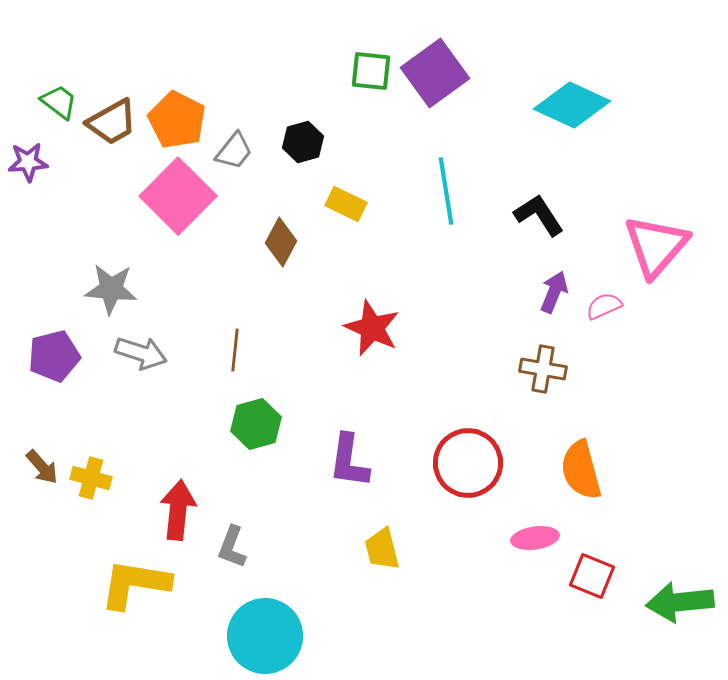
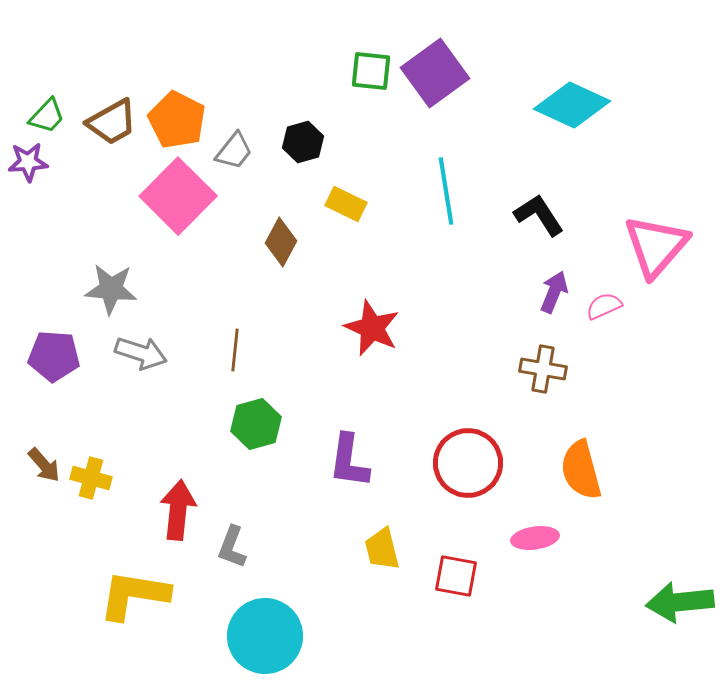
green trapezoid: moved 12 px left, 14 px down; rotated 96 degrees clockwise
purple pentagon: rotated 18 degrees clockwise
brown arrow: moved 2 px right, 2 px up
red square: moved 136 px left; rotated 12 degrees counterclockwise
yellow L-shape: moved 1 px left, 11 px down
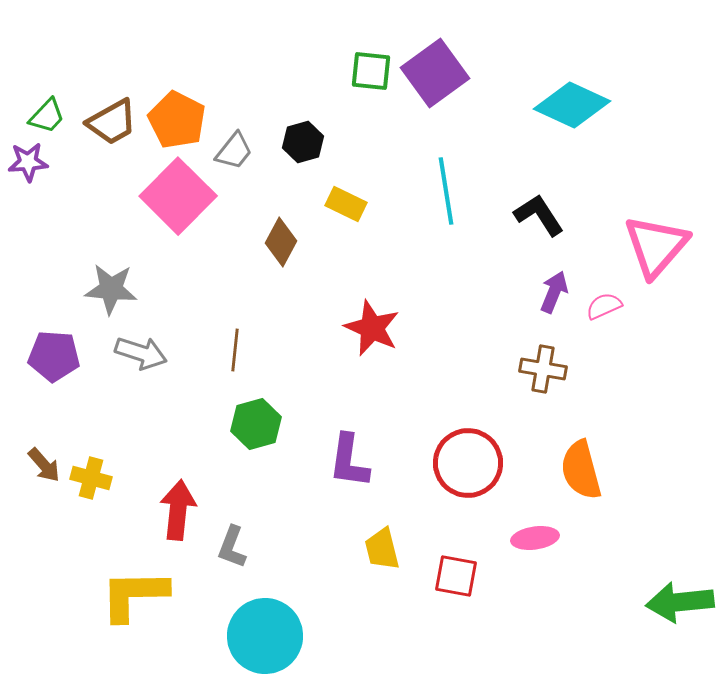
yellow L-shape: rotated 10 degrees counterclockwise
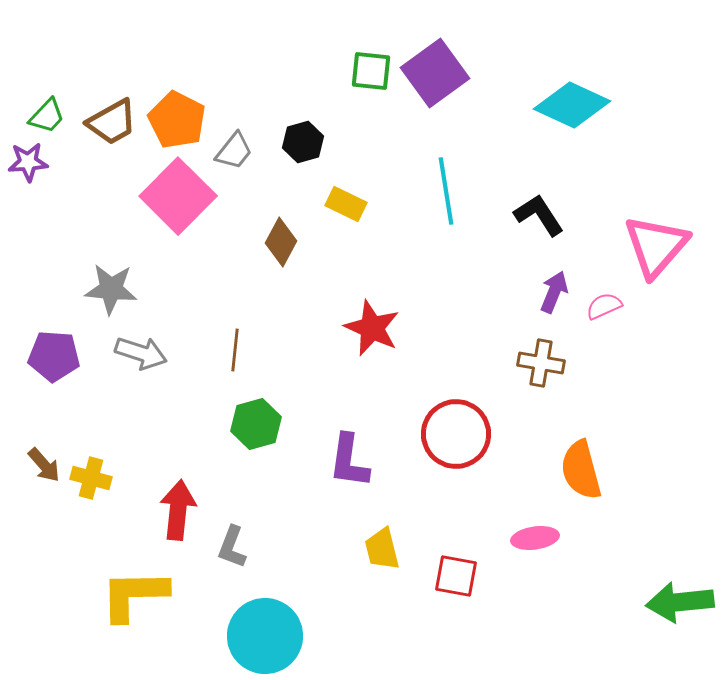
brown cross: moved 2 px left, 6 px up
red circle: moved 12 px left, 29 px up
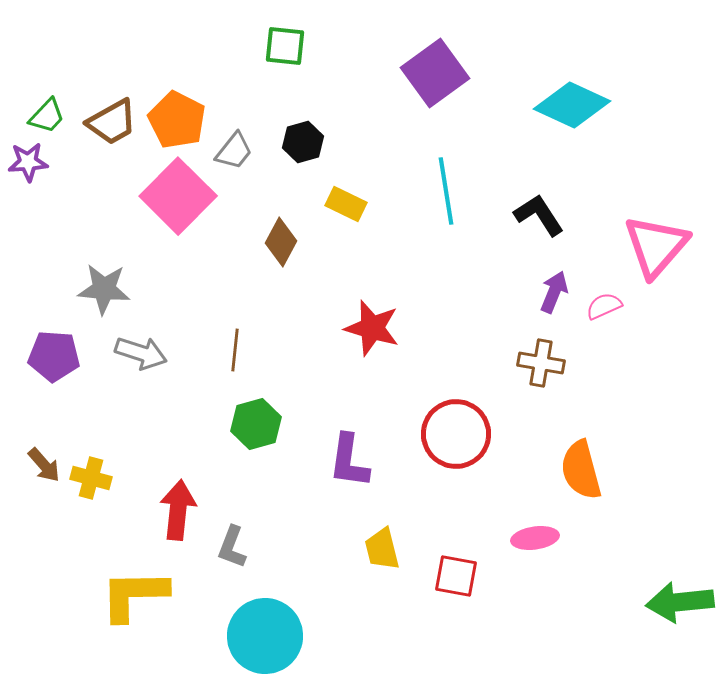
green square: moved 86 px left, 25 px up
gray star: moved 7 px left
red star: rotated 8 degrees counterclockwise
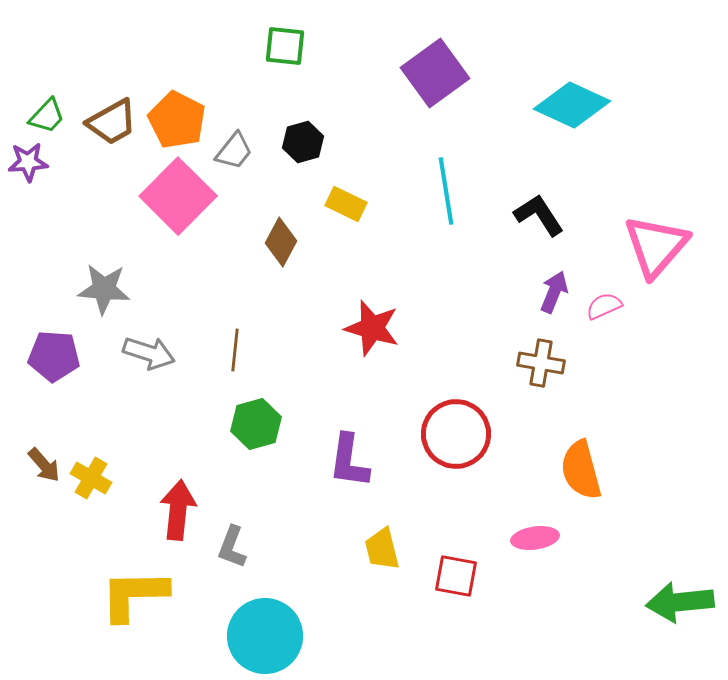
gray arrow: moved 8 px right
yellow cross: rotated 15 degrees clockwise
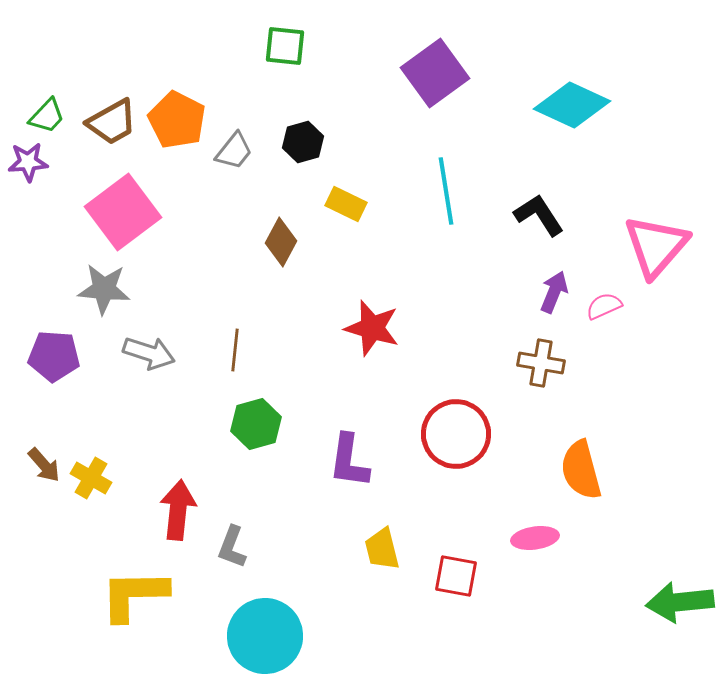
pink square: moved 55 px left, 16 px down; rotated 8 degrees clockwise
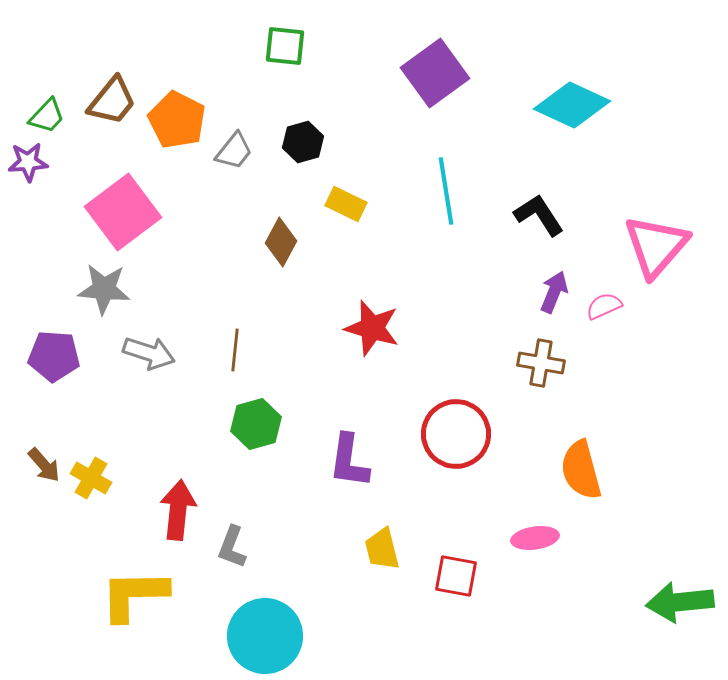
brown trapezoid: moved 21 px up; rotated 22 degrees counterclockwise
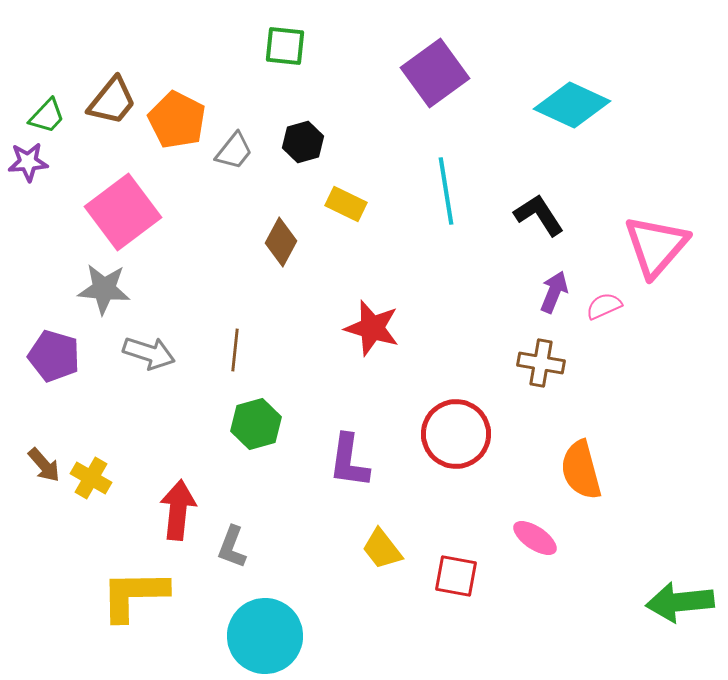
purple pentagon: rotated 12 degrees clockwise
pink ellipse: rotated 42 degrees clockwise
yellow trapezoid: rotated 24 degrees counterclockwise
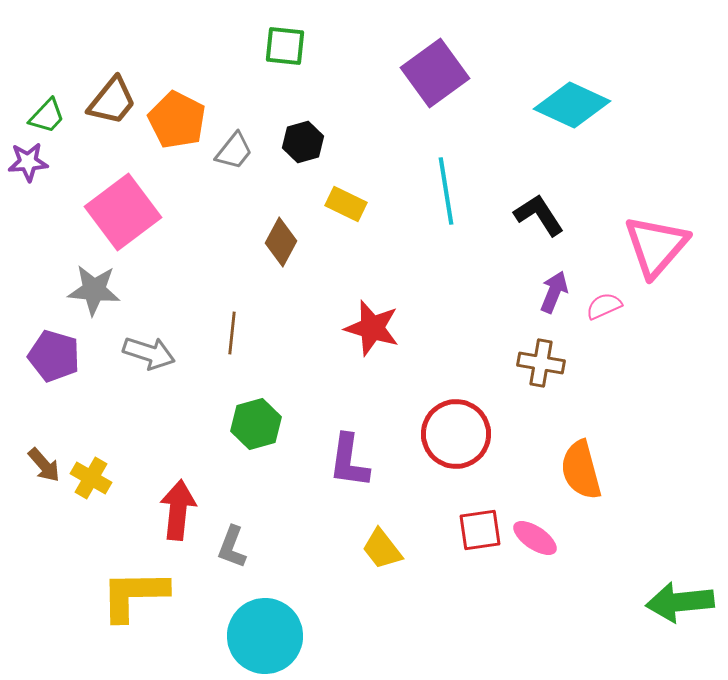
gray star: moved 10 px left, 1 px down
brown line: moved 3 px left, 17 px up
red square: moved 24 px right, 46 px up; rotated 18 degrees counterclockwise
